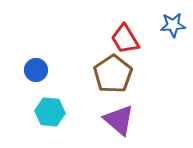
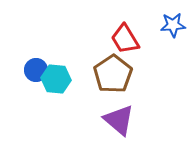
cyan hexagon: moved 6 px right, 33 px up
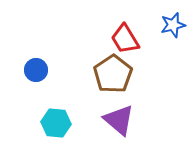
blue star: rotated 10 degrees counterclockwise
cyan hexagon: moved 44 px down
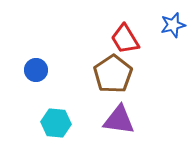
purple triangle: rotated 32 degrees counterclockwise
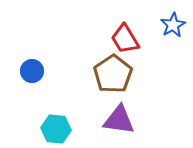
blue star: rotated 15 degrees counterclockwise
blue circle: moved 4 px left, 1 px down
cyan hexagon: moved 6 px down
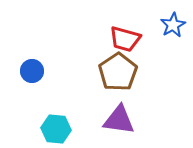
red trapezoid: rotated 44 degrees counterclockwise
brown pentagon: moved 5 px right, 2 px up
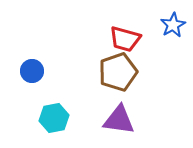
brown pentagon: rotated 15 degrees clockwise
cyan hexagon: moved 2 px left, 11 px up; rotated 16 degrees counterclockwise
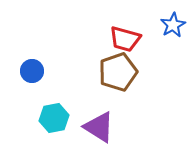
purple triangle: moved 20 px left, 7 px down; rotated 24 degrees clockwise
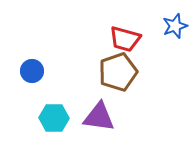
blue star: moved 2 px right, 1 px down; rotated 10 degrees clockwise
cyan hexagon: rotated 12 degrees clockwise
purple triangle: moved 10 px up; rotated 24 degrees counterclockwise
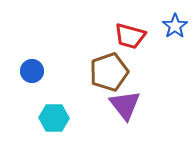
blue star: rotated 15 degrees counterclockwise
red trapezoid: moved 5 px right, 3 px up
brown pentagon: moved 9 px left
purple triangle: moved 26 px right, 12 px up; rotated 44 degrees clockwise
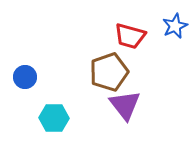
blue star: rotated 10 degrees clockwise
blue circle: moved 7 px left, 6 px down
